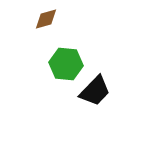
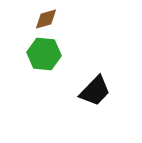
green hexagon: moved 22 px left, 10 px up
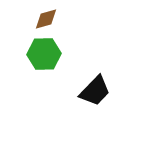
green hexagon: rotated 8 degrees counterclockwise
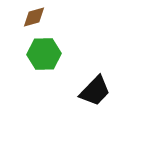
brown diamond: moved 12 px left, 2 px up
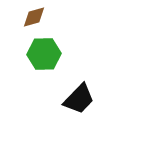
black trapezoid: moved 16 px left, 8 px down
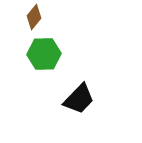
brown diamond: rotated 35 degrees counterclockwise
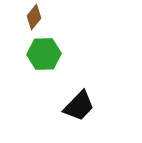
black trapezoid: moved 7 px down
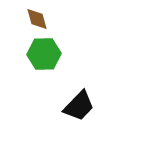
brown diamond: moved 3 px right, 2 px down; rotated 55 degrees counterclockwise
